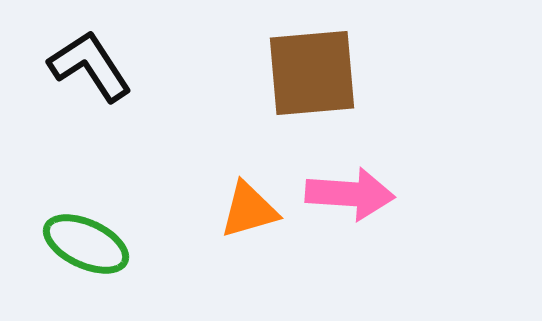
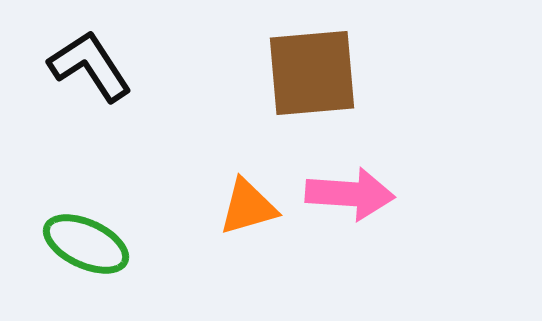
orange triangle: moved 1 px left, 3 px up
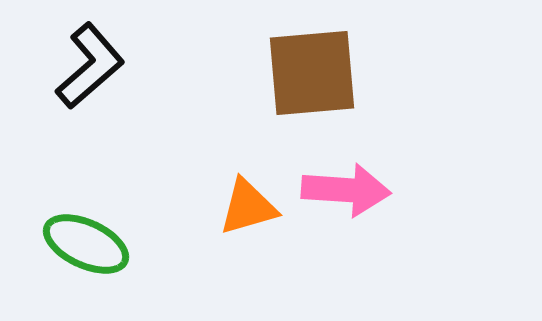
black L-shape: rotated 82 degrees clockwise
pink arrow: moved 4 px left, 4 px up
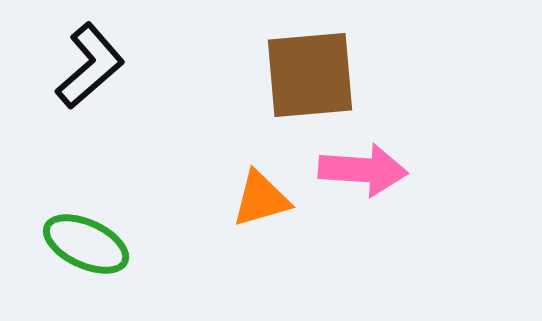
brown square: moved 2 px left, 2 px down
pink arrow: moved 17 px right, 20 px up
orange triangle: moved 13 px right, 8 px up
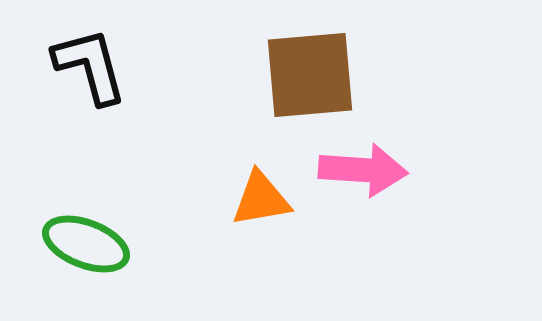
black L-shape: rotated 64 degrees counterclockwise
orange triangle: rotated 6 degrees clockwise
green ellipse: rotated 4 degrees counterclockwise
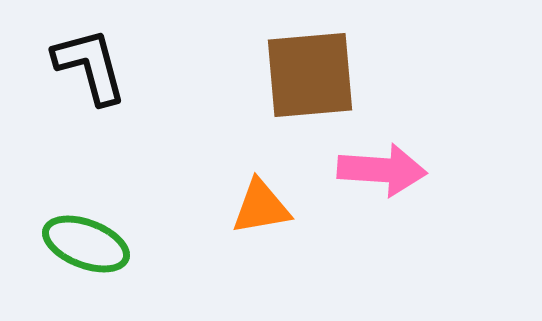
pink arrow: moved 19 px right
orange triangle: moved 8 px down
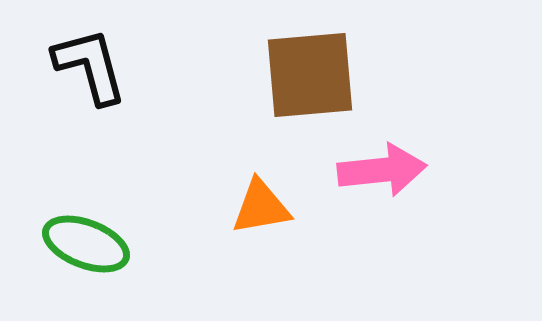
pink arrow: rotated 10 degrees counterclockwise
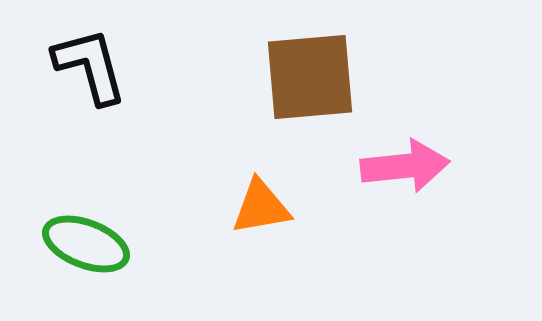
brown square: moved 2 px down
pink arrow: moved 23 px right, 4 px up
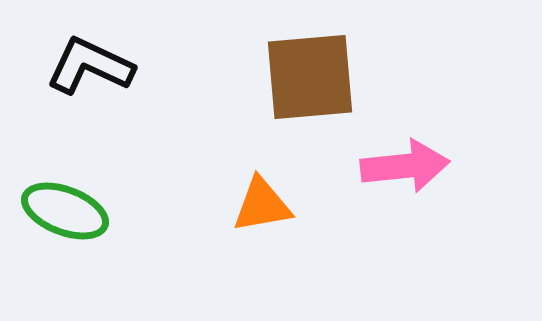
black L-shape: rotated 50 degrees counterclockwise
orange triangle: moved 1 px right, 2 px up
green ellipse: moved 21 px left, 33 px up
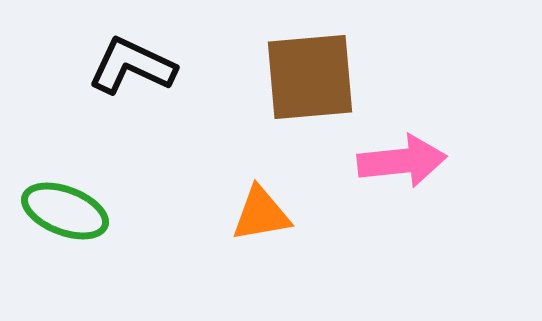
black L-shape: moved 42 px right
pink arrow: moved 3 px left, 5 px up
orange triangle: moved 1 px left, 9 px down
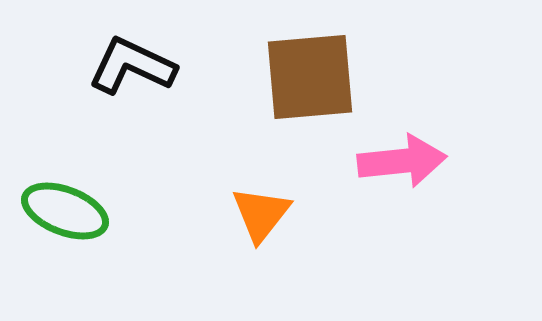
orange triangle: rotated 42 degrees counterclockwise
